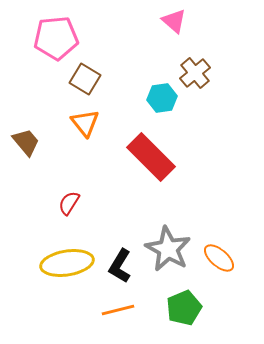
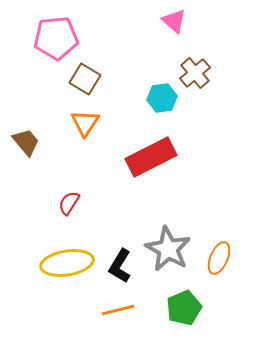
orange triangle: rotated 12 degrees clockwise
red rectangle: rotated 72 degrees counterclockwise
orange ellipse: rotated 72 degrees clockwise
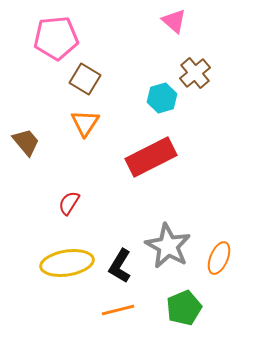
cyan hexagon: rotated 8 degrees counterclockwise
gray star: moved 3 px up
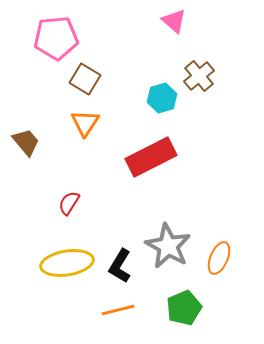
brown cross: moved 4 px right, 3 px down
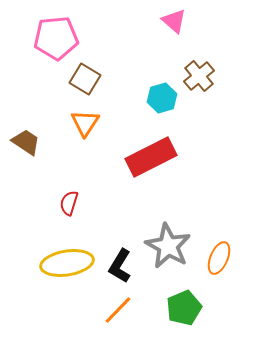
brown trapezoid: rotated 16 degrees counterclockwise
red semicircle: rotated 15 degrees counterclockwise
orange line: rotated 32 degrees counterclockwise
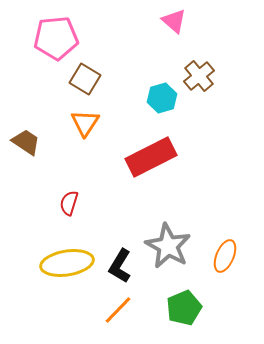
orange ellipse: moved 6 px right, 2 px up
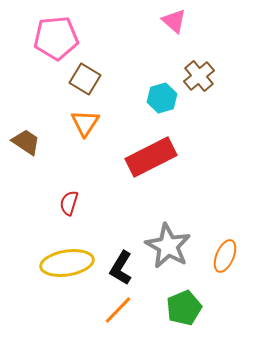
black L-shape: moved 1 px right, 2 px down
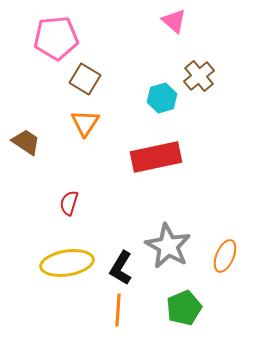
red rectangle: moved 5 px right; rotated 15 degrees clockwise
orange line: rotated 40 degrees counterclockwise
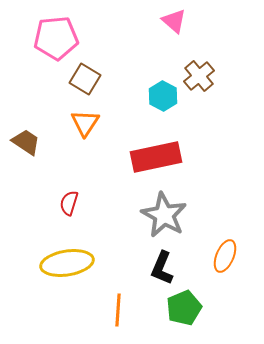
cyan hexagon: moved 1 px right, 2 px up; rotated 16 degrees counterclockwise
gray star: moved 4 px left, 31 px up
black L-shape: moved 41 px right; rotated 8 degrees counterclockwise
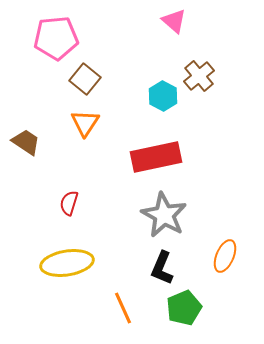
brown square: rotated 8 degrees clockwise
orange line: moved 5 px right, 2 px up; rotated 28 degrees counterclockwise
